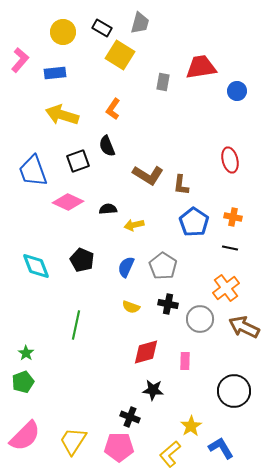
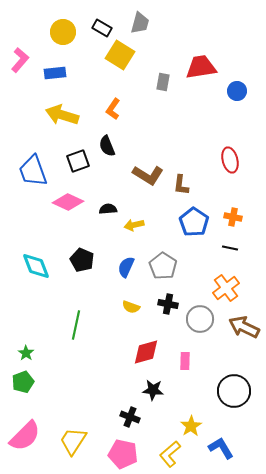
pink pentagon at (119, 447): moved 4 px right, 7 px down; rotated 12 degrees clockwise
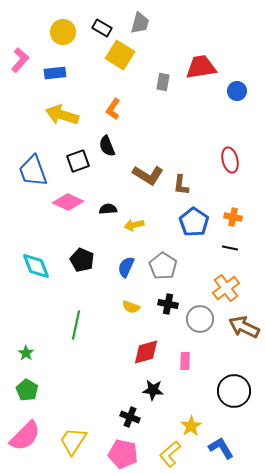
green pentagon at (23, 382): moved 4 px right, 8 px down; rotated 20 degrees counterclockwise
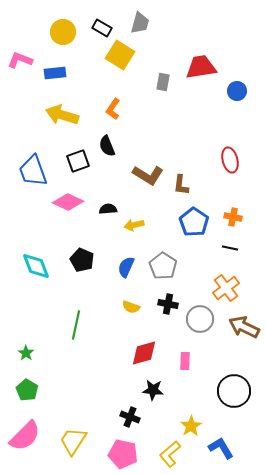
pink L-shape at (20, 60): rotated 110 degrees counterclockwise
red diamond at (146, 352): moved 2 px left, 1 px down
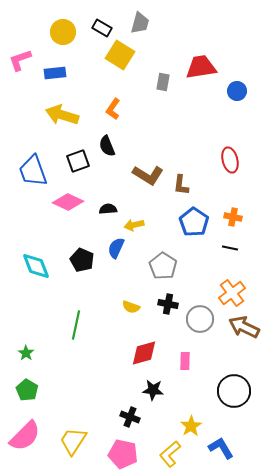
pink L-shape at (20, 60): rotated 40 degrees counterclockwise
blue semicircle at (126, 267): moved 10 px left, 19 px up
orange cross at (226, 288): moved 6 px right, 5 px down
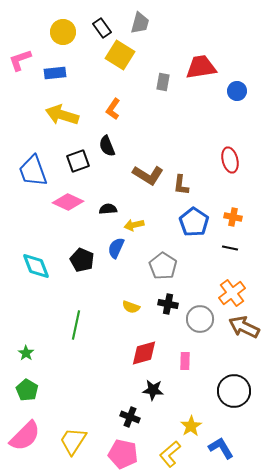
black rectangle at (102, 28): rotated 24 degrees clockwise
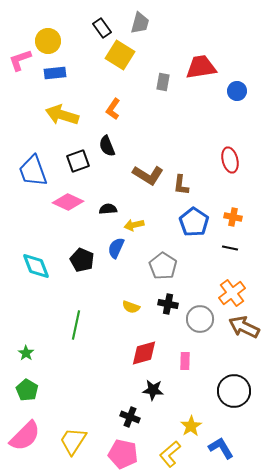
yellow circle at (63, 32): moved 15 px left, 9 px down
